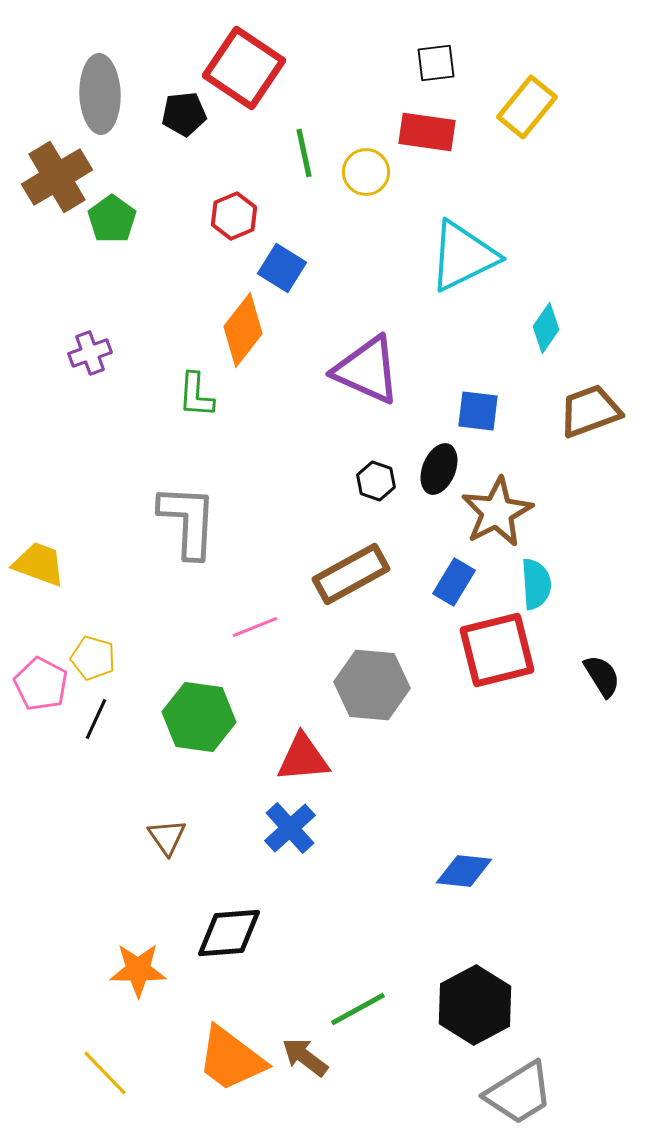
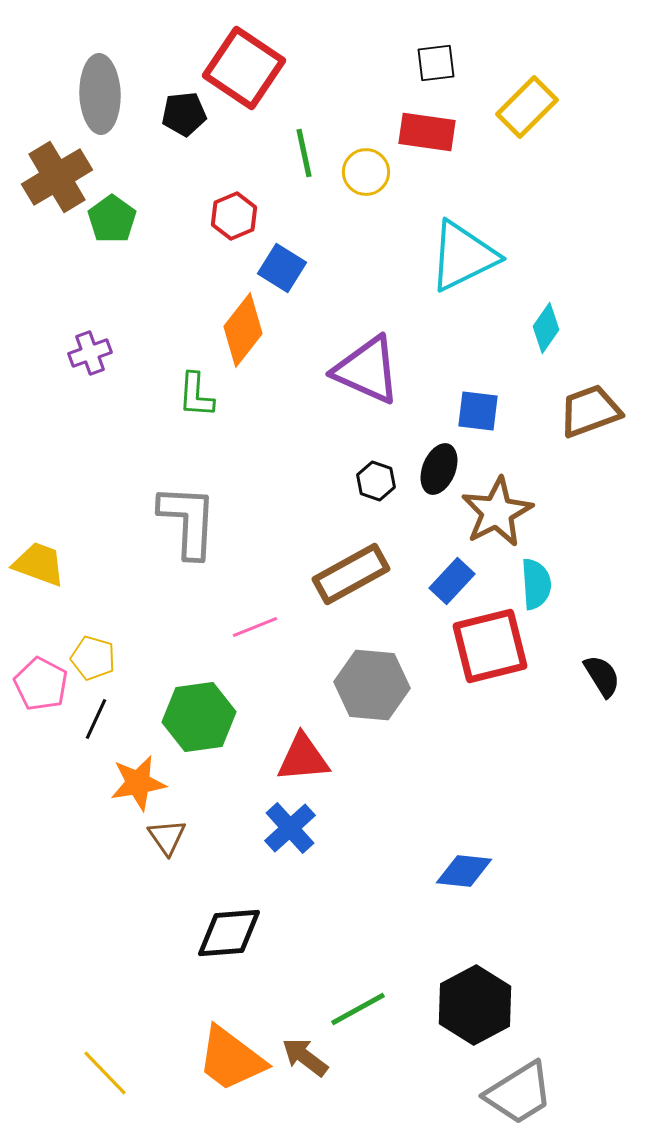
yellow rectangle at (527, 107): rotated 6 degrees clockwise
blue rectangle at (454, 582): moved 2 px left, 1 px up; rotated 12 degrees clockwise
red square at (497, 650): moved 7 px left, 4 px up
green hexagon at (199, 717): rotated 16 degrees counterclockwise
orange star at (138, 970): moved 187 px up; rotated 10 degrees counterclockwise
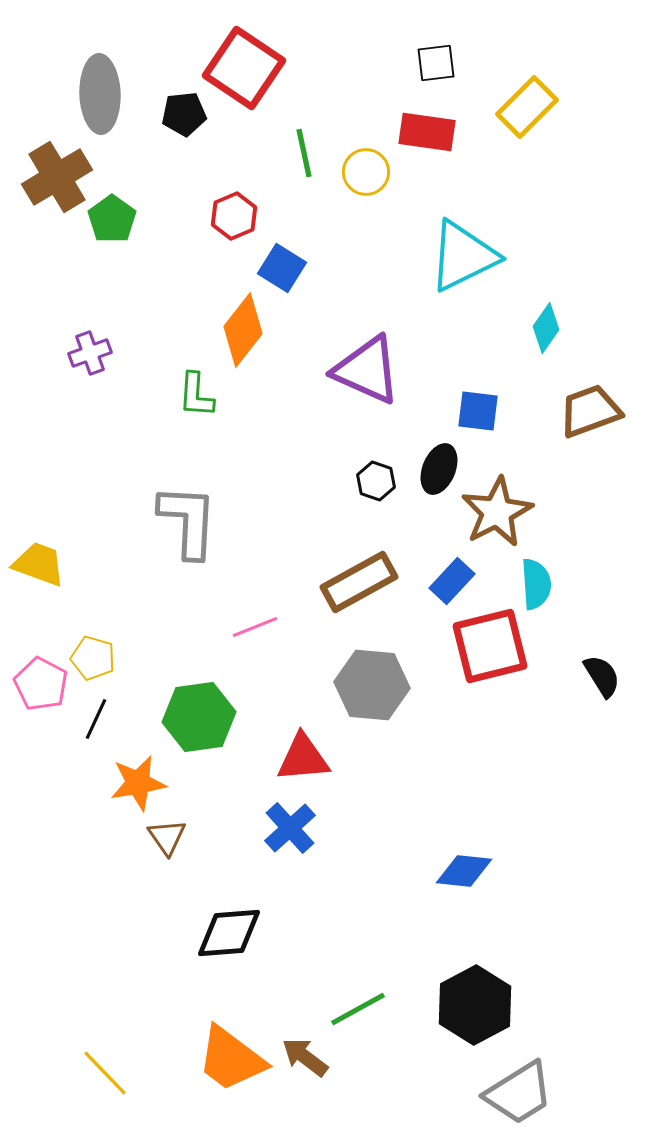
brown rectangle at (351, 574): moved 8 px right, 8 px down
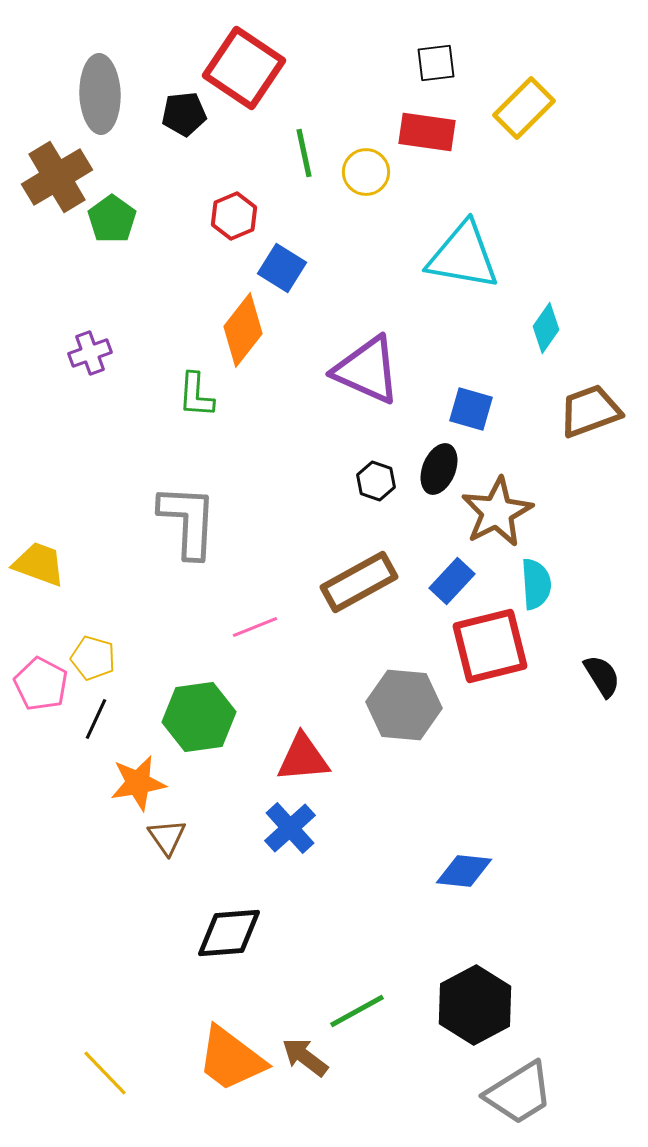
yellow rectangle at (527, 107): moved 3 px left, 1 px down
cyan triangle at (463, 256): rotated 36 degrees clockwise
blue square at (478, 411): moved 7 px left, 2 px up; rotated 9 degrees clockwise
gray hexagon at (372, 685): moved 32 px right, 20 px down
green line at (358, 1009): moved 1 px left, 2 px down
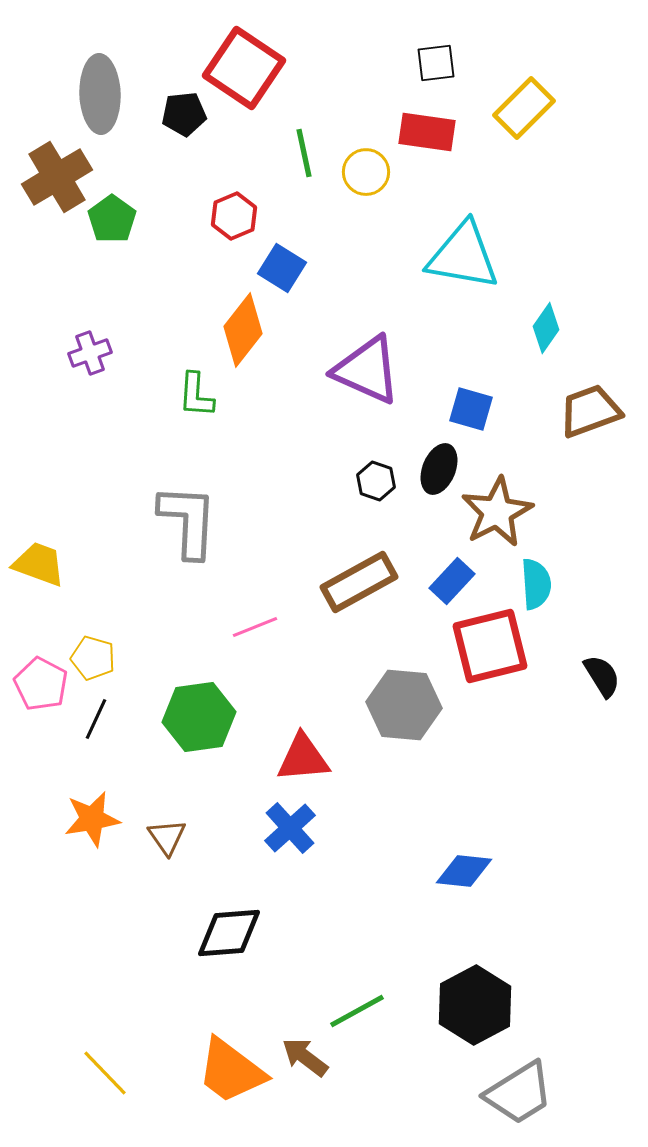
orange star at (138, 783): moved 46 px left, 36 px down
orange trapezoid at (231, 1059): moved 12 px down
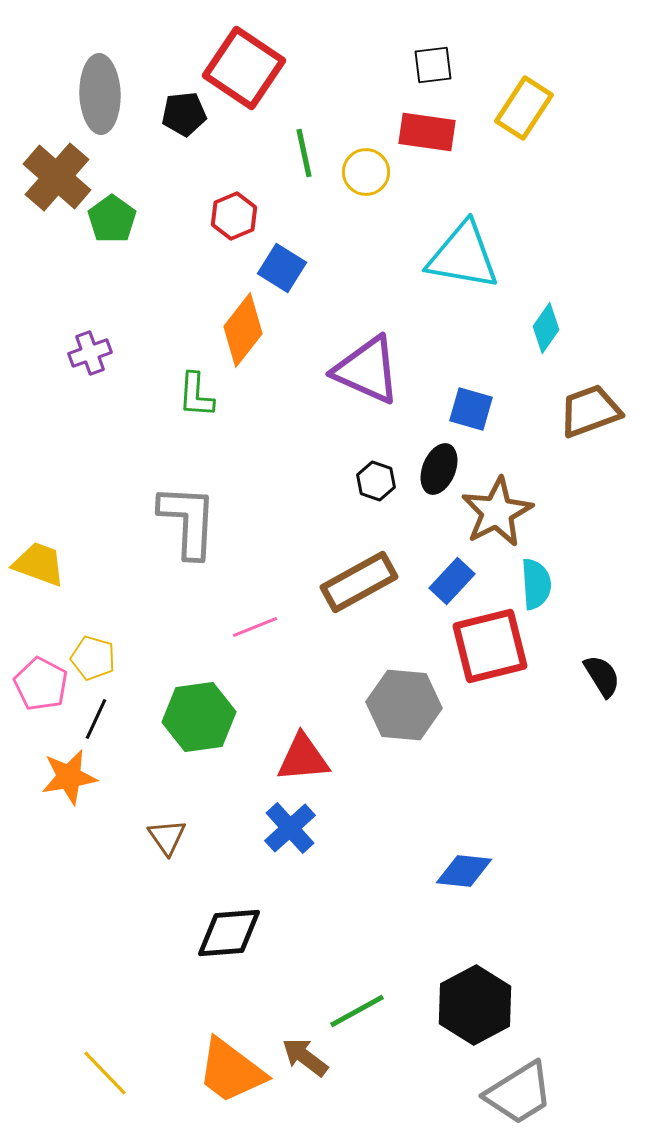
black square at (436, 63): moved 3 px left, 2 px down
yellow rectangle at (524, 108): rotated 12 degrees counterclockwise
brown cross at (57, 177): rotated 18 degrees counterclockwise
orange star at (92, 819): moved 23 px left, 42 px up
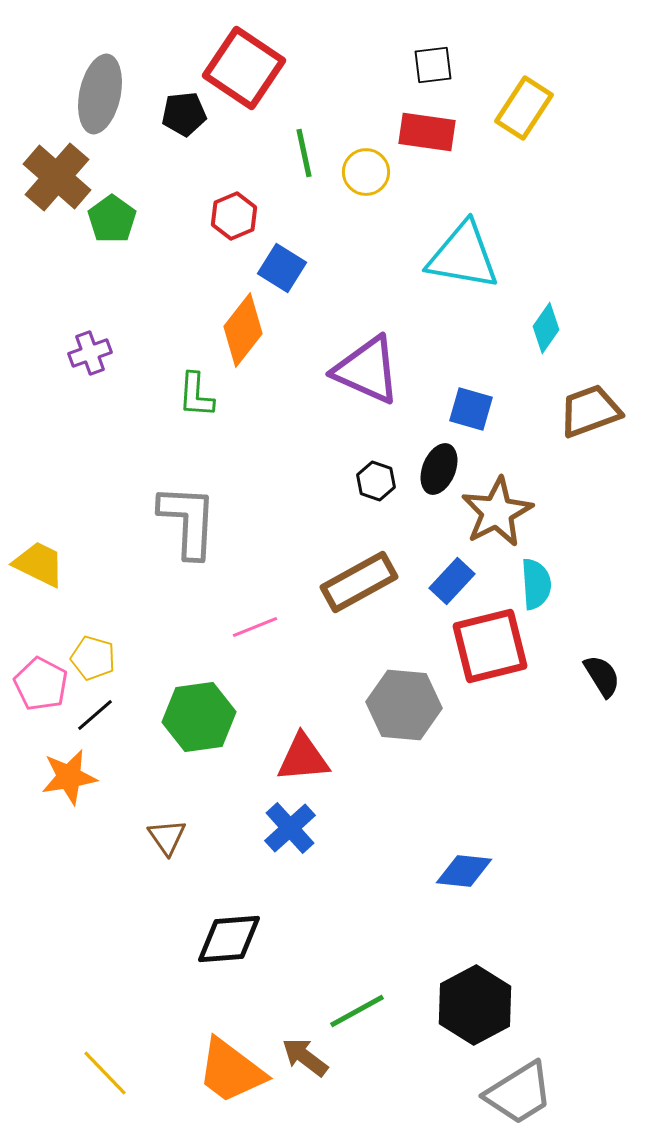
gray ellipse at (100, 94): rotated 14 degrees clockwise
yellow trapezoid at (39, 564): rotated 6 degrees clockwise
black line at (96, 719): moved 1 px left, 4 px up; rotated 24 degrees clockwise
black diamond at (229, 933): moved 6 px down
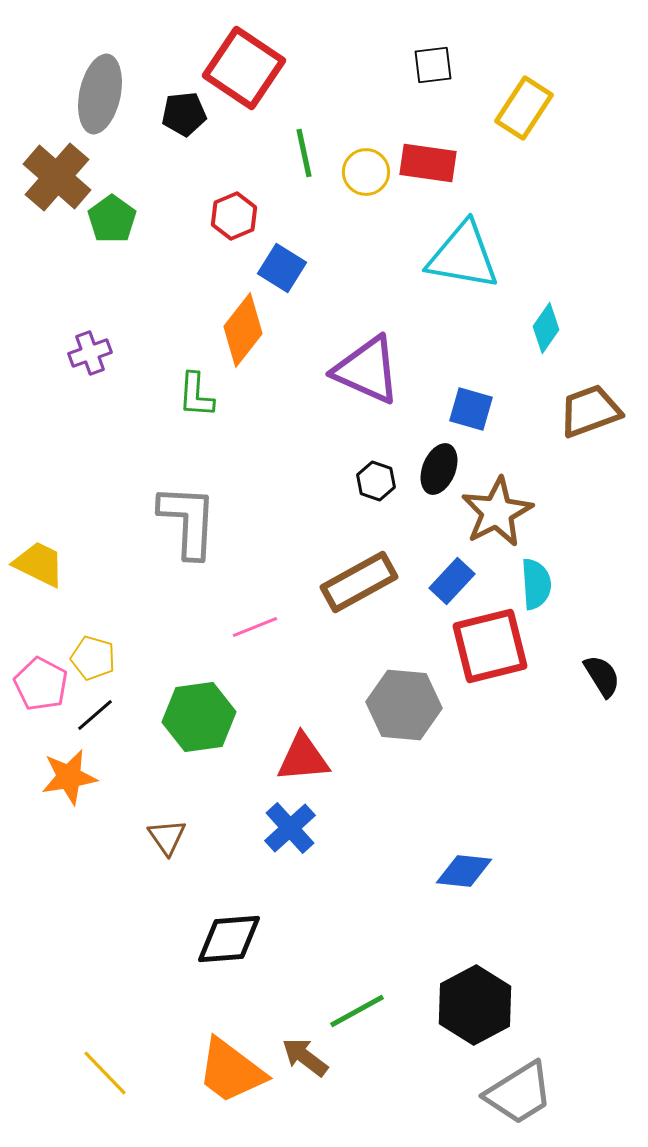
red rectangle at (427, 132): moved 1 px right, 31 px down
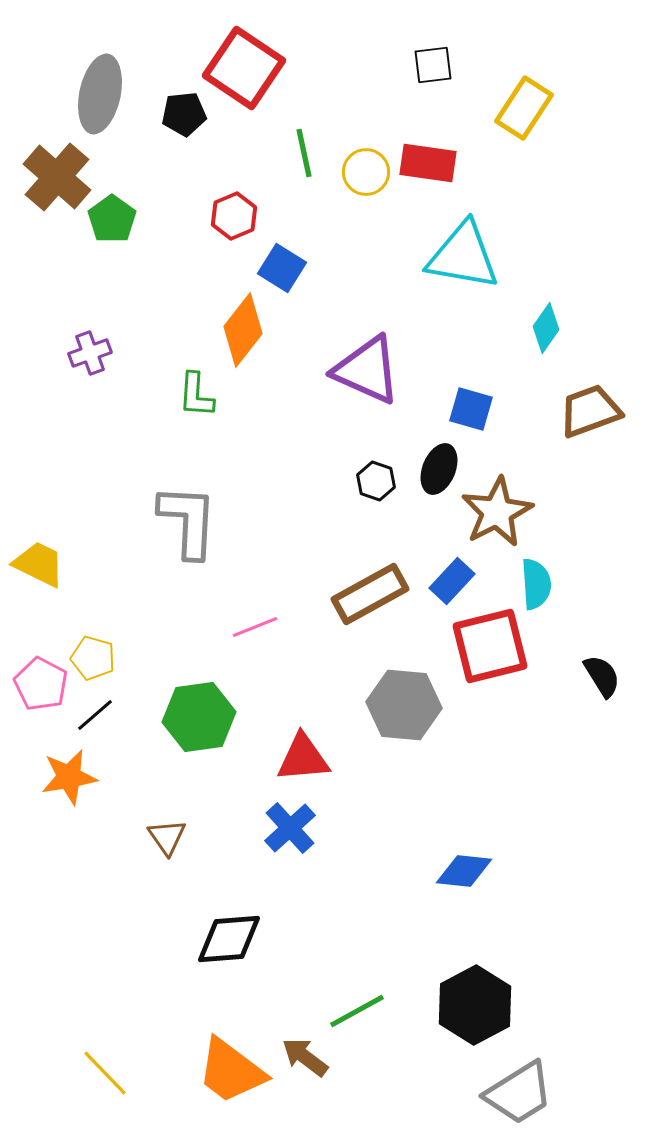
brown rectangle at (359, 582): moved 11 px right, 12 px down
